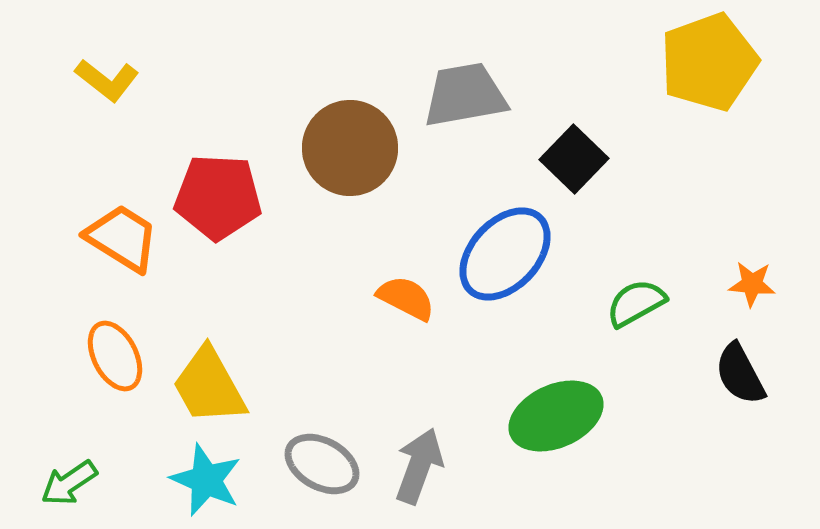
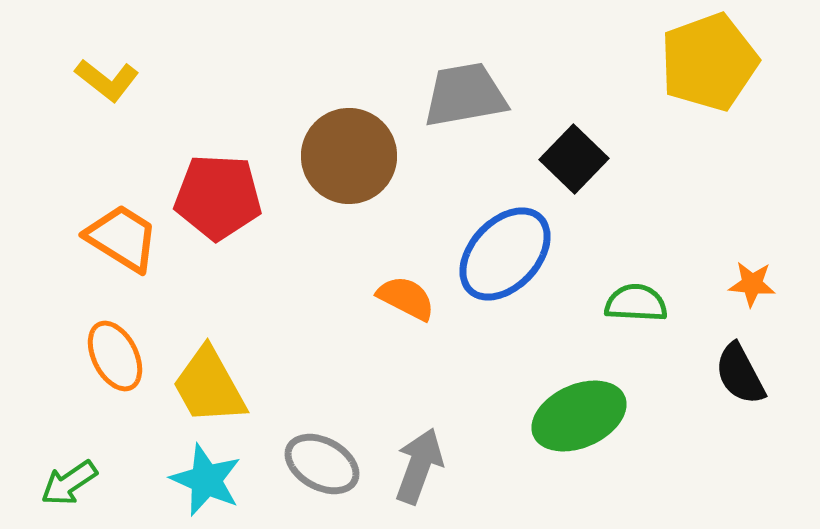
brown circle: moved 1 px left, 8 px down
green semicircle: rotated 32 degrees clockwise
green ellipse: moved 23 px right
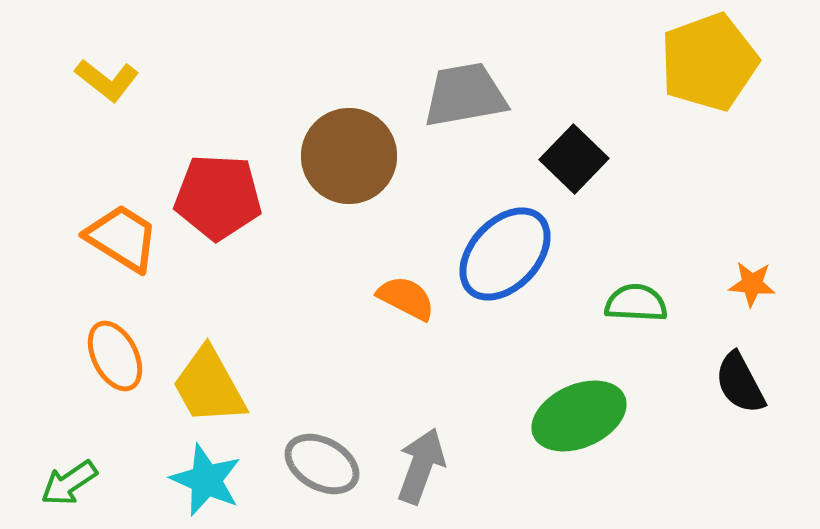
black semicircle: moved 9 px down
gray arrow: moved 2 px right
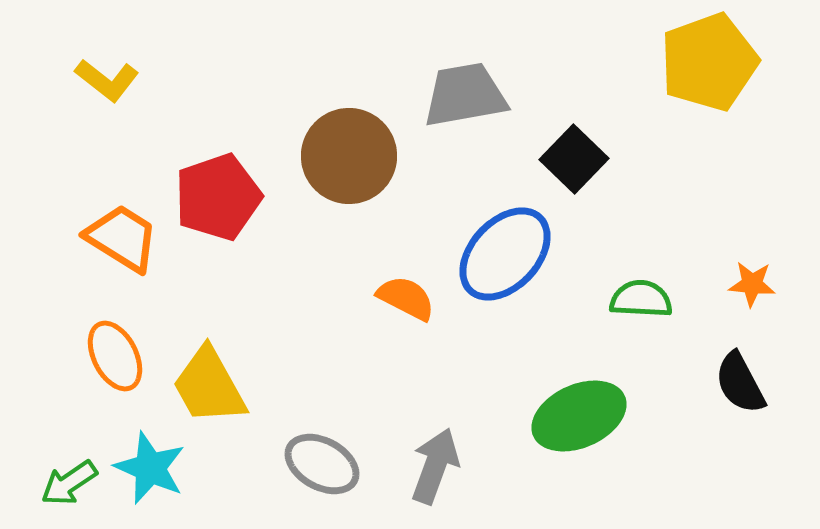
red pentagon: rotated 22 degrees counterclockwise
green semicircle: moved 5 px right, 4 px up
gray arrow: moved 14 px right
cyan star: moved 56 px left, 12 px up
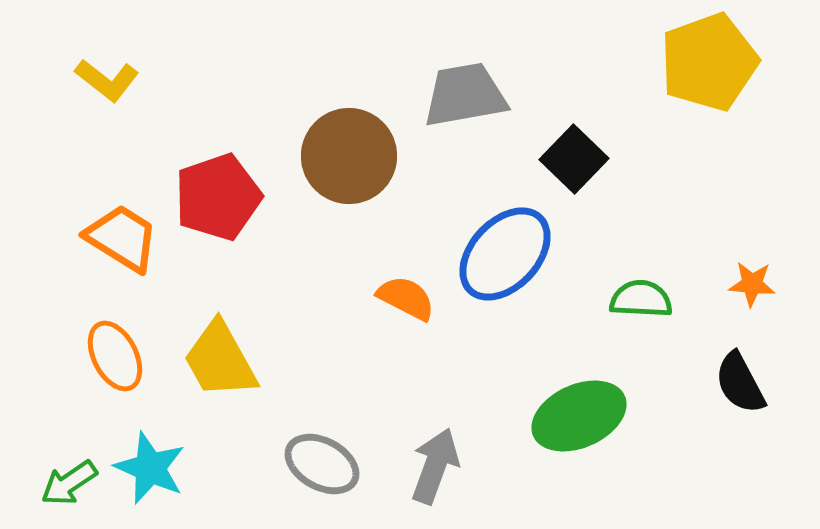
yellow trapezoid: moved 11 px right, 26 px up
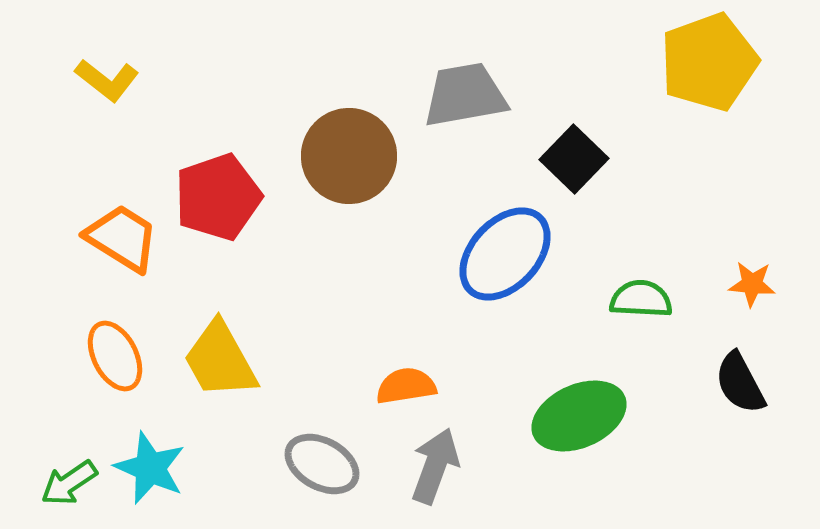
orange semicircle: moved 88 px down; rotated 36 degrees counterclockwise
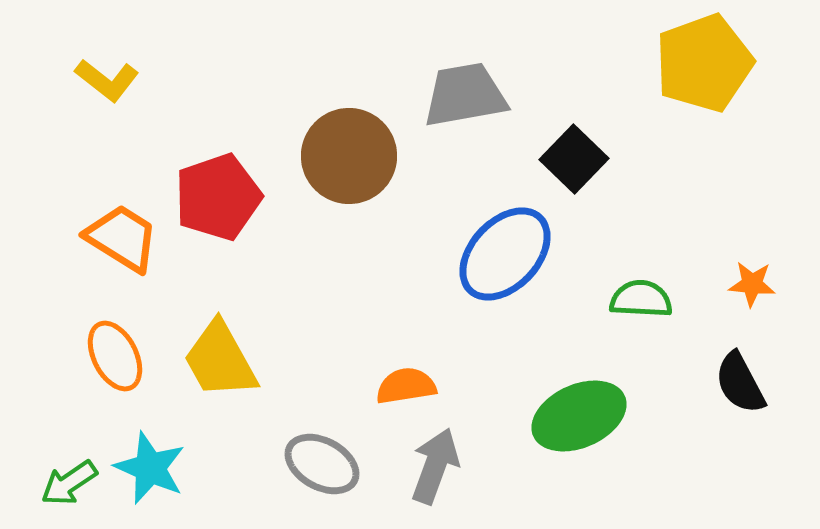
yellow pentagon: moved 5 px left, 1 px down
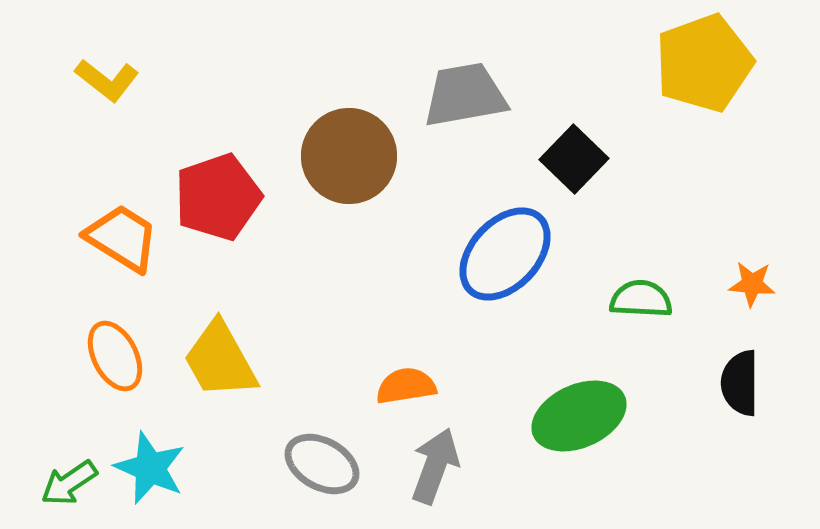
black semicircle: rotated 28 degrees clockwise
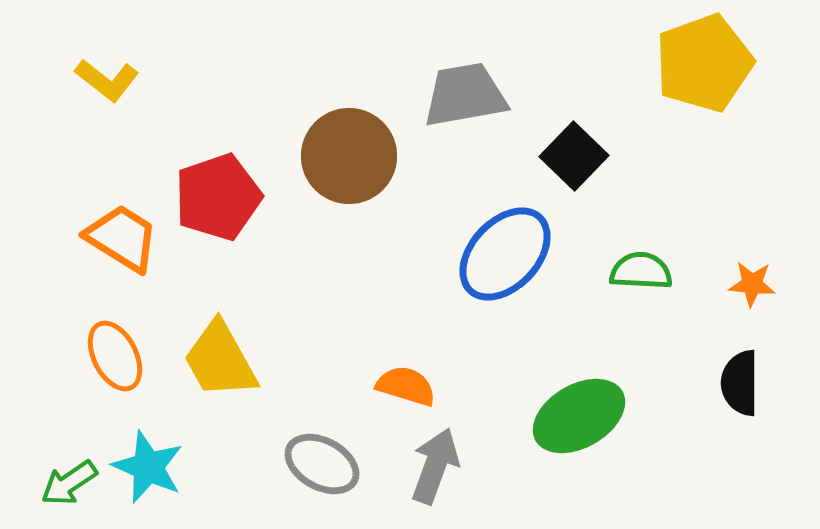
black square: moved 3 px up
green semicircle: moved 28 px up
orange semicircle: rotated 26 degrees clockwise
green ellipse: rotated 6 degrees counterclockwise
cyan star: moved 2 px left, 1 px up
